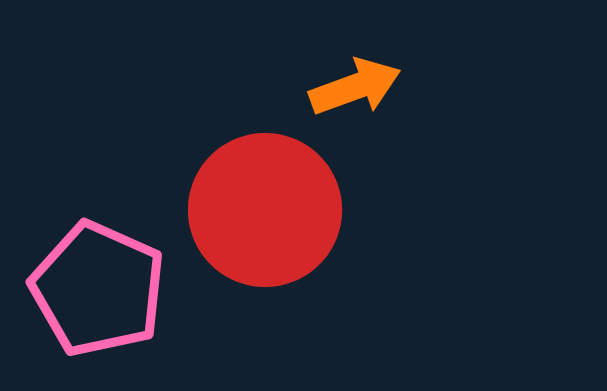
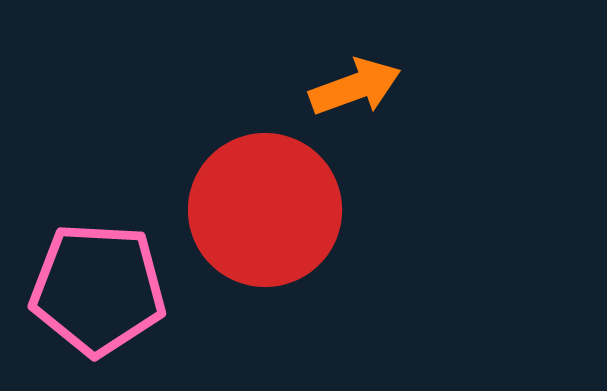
pink pentagon: rotated 21 degrees counterclockwise
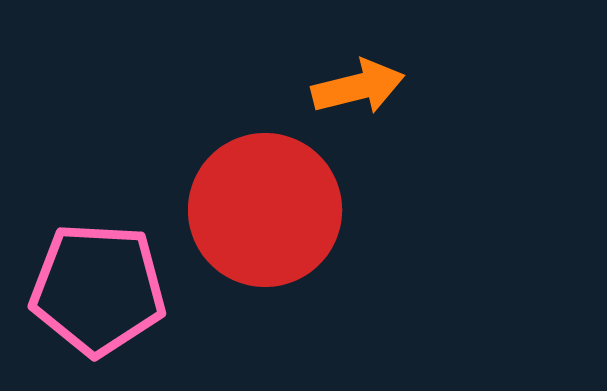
orange arrow: moved 3 px right; rotated 6 degrees clockwise
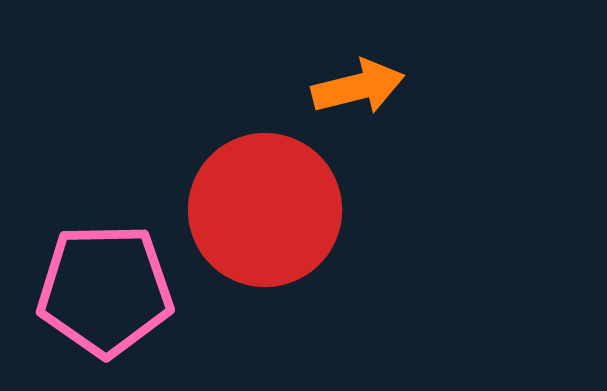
pink pentagon: moved 7 px right, 1 px down; rotated 4 degrees counterclockwise
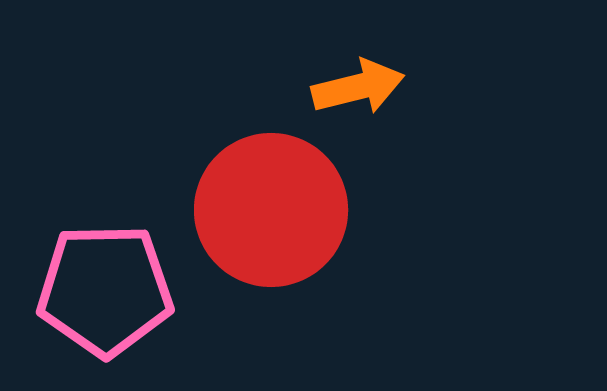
red circle: moved 6 px right
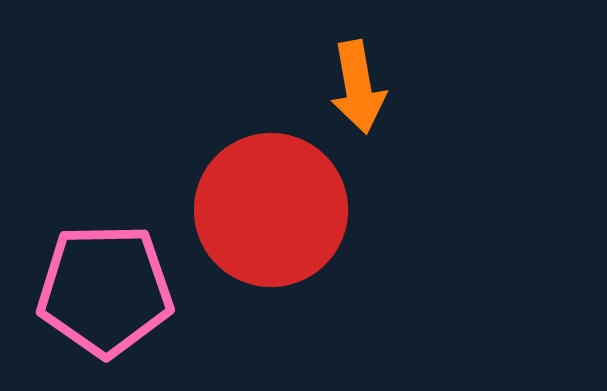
orange arrow: rotated 94 degrees clockwise
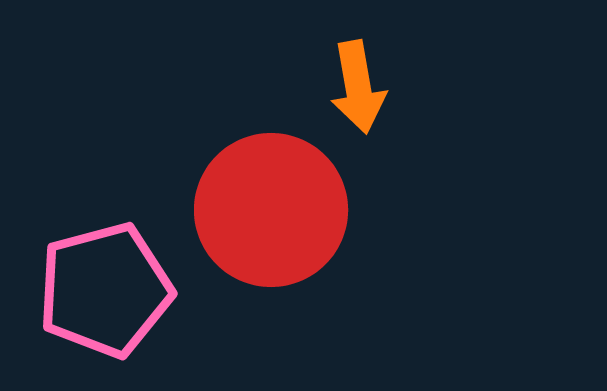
pink pentagon: rotated 14 degrees counterclockwise
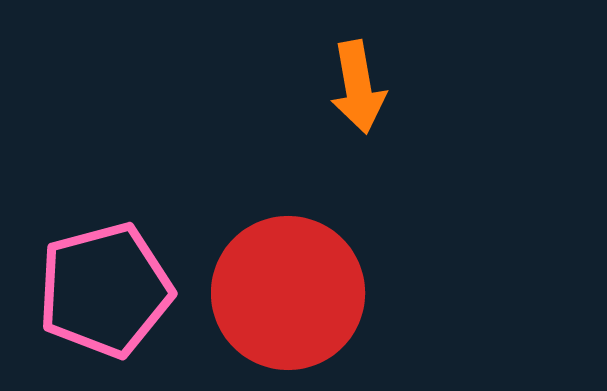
red circle: moved 17 px right, 83 px down
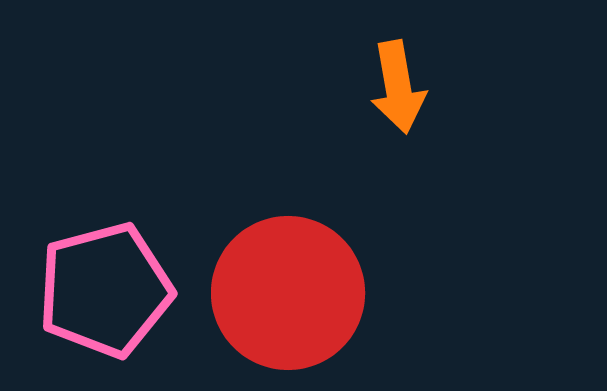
orange arrow: moved 40 px right
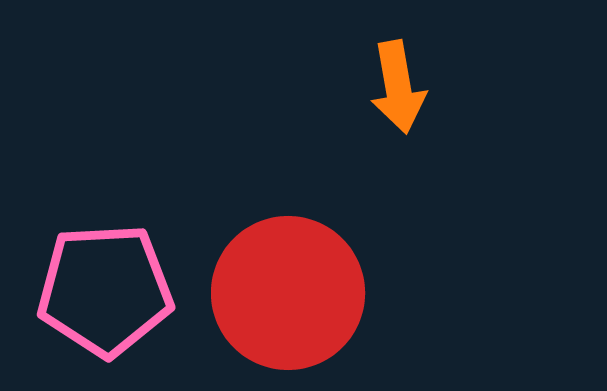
pink pentagon: rotated 12 degrees clockwise
